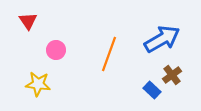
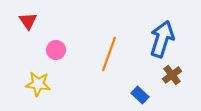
blue arrow: rotated 42 degrees counterclockwise
blue rectangle: moved 12 px left, 5 px down
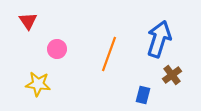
blue arrow: moved 3 px left
pink circle: moved 1 px right, 1 px up
blue rectangle: moved 3 px right; rotated 60 degrees clockwise
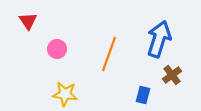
yellow star: moved 27 px right, 10 px down
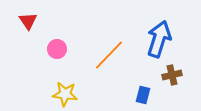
orange line: moved 1 px down; rotated 24 degrees clockwise
brown cross: rotated 24 degrees clockwise
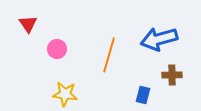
red triangle: moved 3 px down
blue arrow: rotated 123 degrees counterclockwise
orange line: rotated 28 degrees counterclockwise
brown cross: rotated 12 degrees clockwise
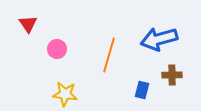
blue rectangle: moved 1 px left, 5 px up
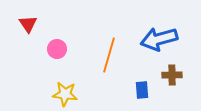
blue rectangle: rotated 18 degrees counterclockwise
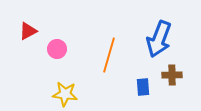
red triangle: moved 7 px down; rotated 36 degrees clockwise
blue arrow: rotated 54 degrees counterclockwise
blue rectangle: moved 1 px right, 3 px up
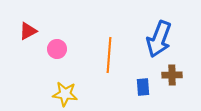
orange line: rotated 12 degrees counterclockwise
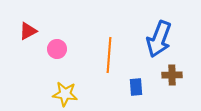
blue rectangle: moved 7 px left
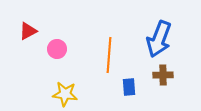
brown cross: moved 9 px left
blue rectangle: moved 7 px left
